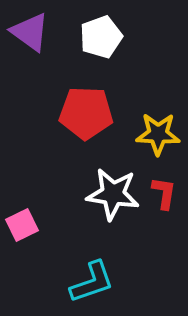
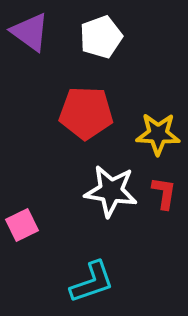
white star: moved 2 px left, 3 px up
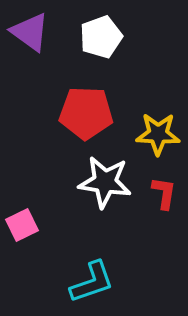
white star: moved 6 px left, 9 px up
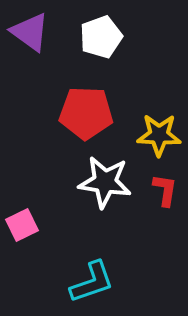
yellow star: moved 1 px right, 1 px down
red L-shape: moved 1 px right, 3 px up
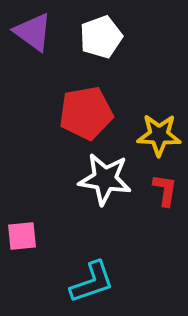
purple triangle: moved 3 px right
red pentagon: rotated 12 degrees counterclockwise
white star: moved 3 px up
pink square: moved 11 px down; rotated 20 degrees clockwise
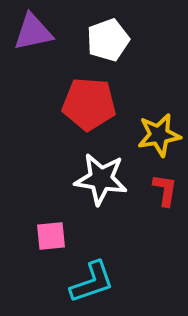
purple triangle: rotated 48 degrees counterclockwise
white pentagon: moved 7 px right, 3 px down
red pentagon: moved 3 px right, 9 px up; rotated 14 degrees clockwise
yellow star: rotated 12 degrees counterclockwise
white star: moved 4 px left
pink square: moved 29 px right
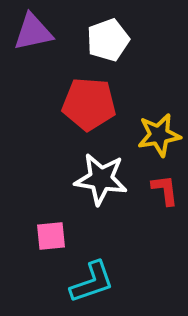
red L-shape: rotated 16 degrees counterclockwise
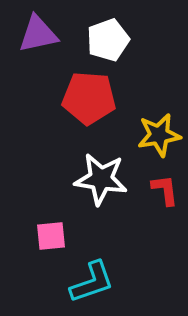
purple triangle: moved 5 px right, 2 px down
red pentagon: moved 6 px up
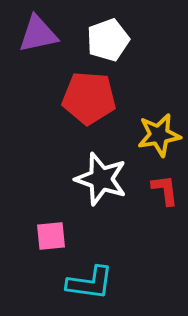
white star: rotated 10 degrees clockwise
cyan L-shape: moved 2 px left, 1 px down; rotated 27 degrees clockwise
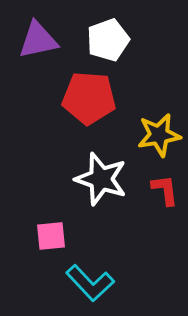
purple triangle: moved 6 px down
cyan L-shape: rotated 39 degrees clockwise
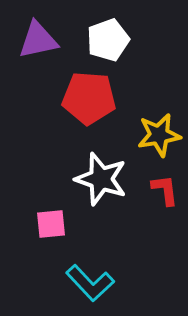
pink square: moved 12 px up
